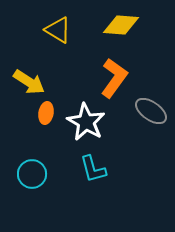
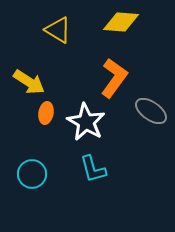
yellow diamond: moved 3 px up
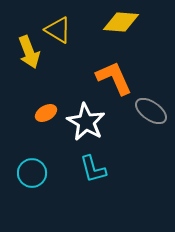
orange L-shape: rotated 60 degrees counterclockwise
yellow arrow: moved 30 px up; rotated 36 degrees clockwise
orange ellipse: rotated 50 degrees clockwise
cyan circle: moved 1 px up
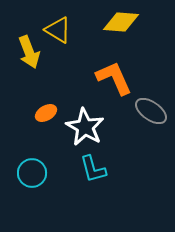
white star: moved 1 px left, 5 px down
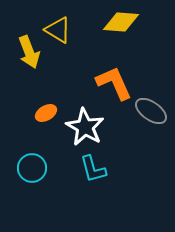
orange L-shape: moved 5 px down
cyan circle: moved 5 px up
